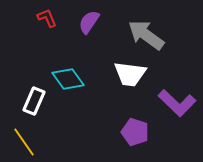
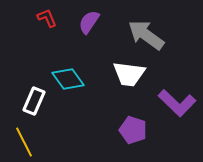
white trapezoid: moved 1 px left
purple pentagon: moved 2 px left, 2 px up
yellow line: rotated 8 degrees clockwise
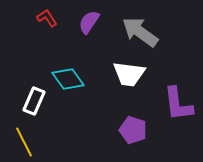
red L-shape: rotated 10 degrees counterclockwise
gray arrow: moved 6 px left, 3 px up
purple L-shape: moved 1 px right, 1 px down; rotated 39 degrees clockwise
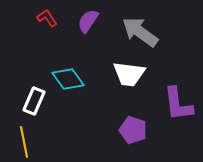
purple semicircle: moved 1 px left, 1 px up
yellow line: rotated 16 degrees clockwise
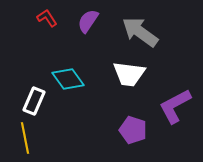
purple L-shape: moved 3 px left, 2 px down; rotated 69 degrees clockwise
yellow line: moved 1 px right, 4 px up
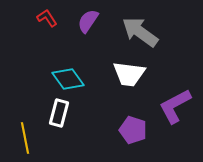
white rectangle: moved 25 px right, 12 px down; rotated 8 degrees counterclockwise
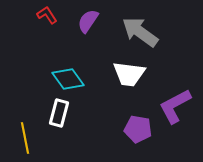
red L-shape: moved 3 px up
purple pentagon: moved 5 px right, 1 px up; rotated 8 degrees counterclockwise
